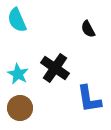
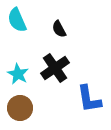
black semicircle: moved 29 px left
black cross: rotated 20 degrees clockwise
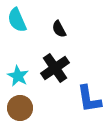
cyan star: moved 2 px down
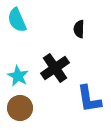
black semicircle: moved 20 px right; rotated 30 degrees clockwise
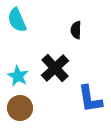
black semicircle: moved 3 px left, 1 px down
black cross: rotated 8 degrees counterclockwise
blue L-shape: moved 1 px right
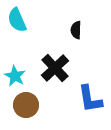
cyan star: moved 3 px left
brown circle: moved 6 px right, 3 px up
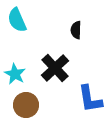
cyan star: moved 2 px up
